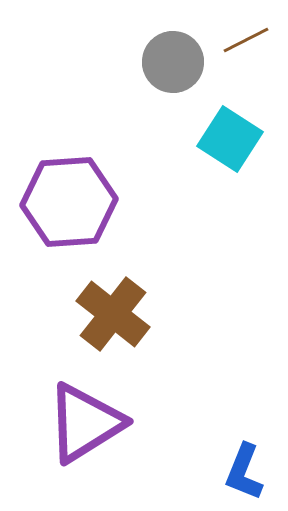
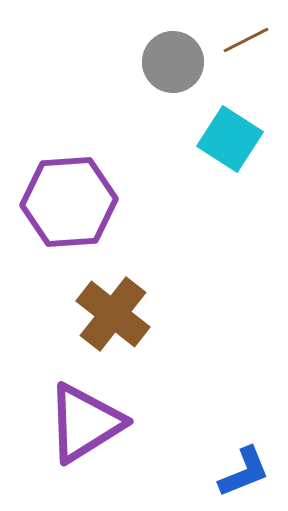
blue L-shape: rotated 134 degrees counterclockwise
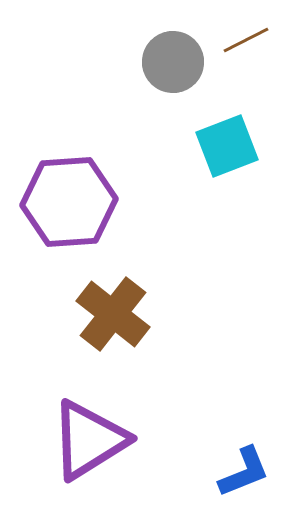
cyan square: moved 3 px left, 7 px down; rotated 36 degrees clockwise
purple triangle: moved 4 px right, 17 px down
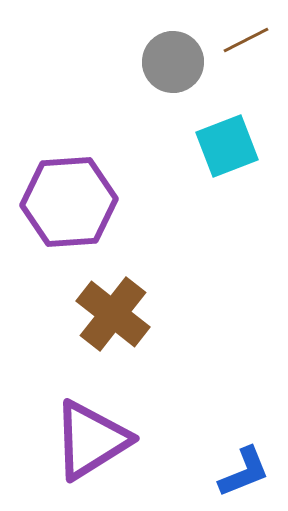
purple triangle: moved 2 px right
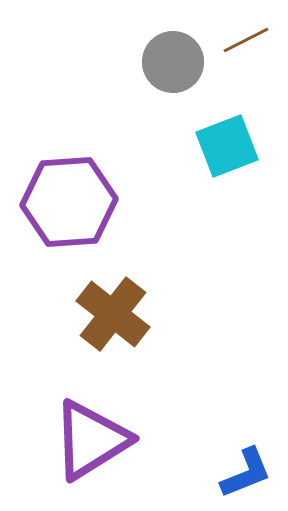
blue L-shape: moved 2 px right, 1 px down
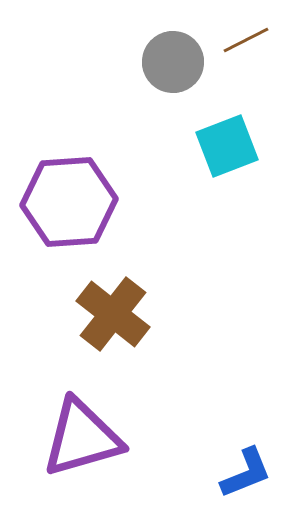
purple triangle: moved 9 px left, 2 px up; rotated 16 degrees clockwise
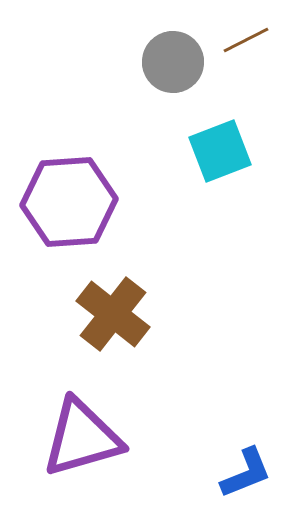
cyan square: moved 7 px left, 5 px down
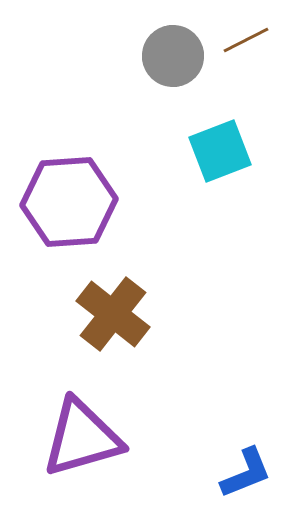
gray circle: moved 6 px up
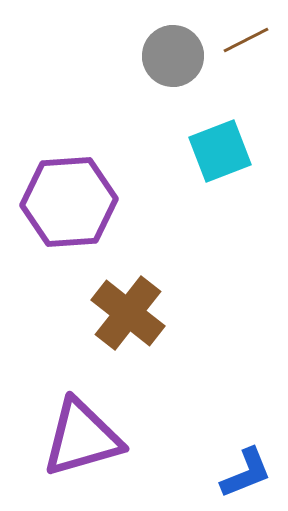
brown cross: moved 15 px right, 1 px up
